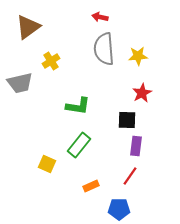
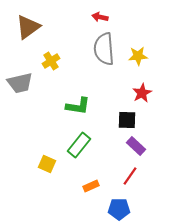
purple rectangle: rotated 54 degrees counterclockwise
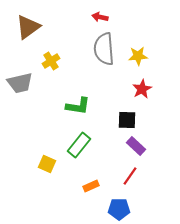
red star: moved 4 px up
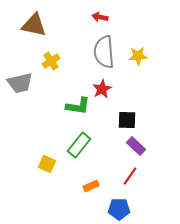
brown triangle: moved 6 px right, 2 px up; rotated 48 degrees clockwise
gray semicircle: moved 3 px down
red star: moved 40 px left
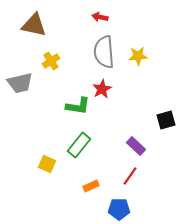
black square: moved 39 px right; rotated 18 degrees counterclockwise
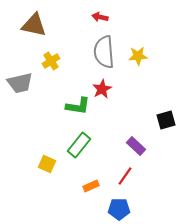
red line: moved 5 px left
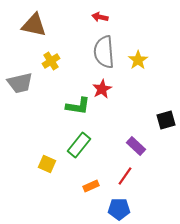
yellow star: moved 4 px down; rotated 30 degrees counterclockwise
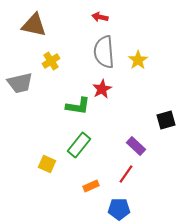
red line: moved 1 px right, 2 px up
